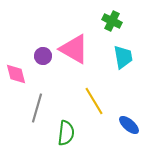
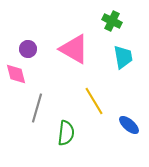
purple circle: moved 15 px left, 7 px up
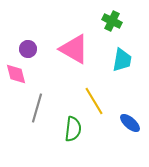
cyan trapezoid: moved 1 px left, 3 px down; rotated 20 degrees clockwise
blue ellipse: moved 1 px right, 2 px up
green semicircle: moved 7 px right, 4 px up
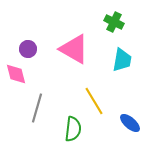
green cross: moved 2 px right, 1 px down
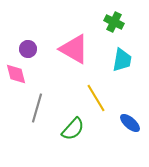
yellow line: moved 2 px right, 3 px up
green semicircle: rotated 35 degrees clockwise
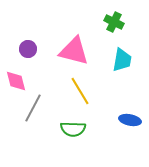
pink triangle: moved 2 px down; rotated 16 degrees counterclockwise
pink diamond: moved 7 px down
yellow line: moved 16 px left, 7 px up
gray line: moved 4 px left; rotated 12 degrees clockwise
blue ellipse: moved 3 px up; rotated 30 degrees counterclockwise
green semicircle: rotated 50 degrees clockwise
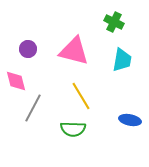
yellow line: moved 1 px right, 5 px down
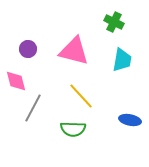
yellow line: rotated 12 degrees counterclockwise
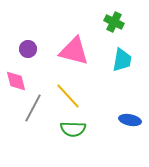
yellow line: moved 13 px left
